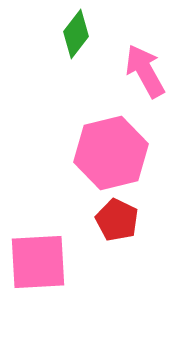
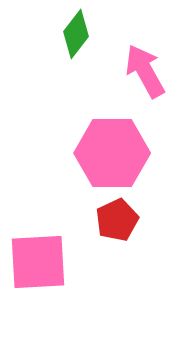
pink hexagon: moved 1 px right; rotated 14 degrees clockwise
red pentagon: rotated 21 degrees clockwise
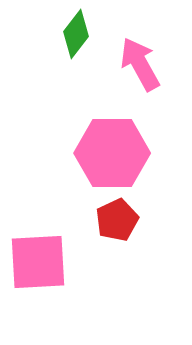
pink arrow: moved 5 px left, 7 px up
